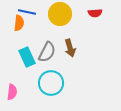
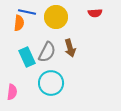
yellow circle: moved 4 px left, 3 px down
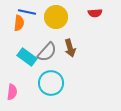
gray semicircle: rotated 15 degrees clockwise
cyan rectangle: rotated 30 degrees counterclockwise
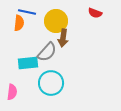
red semicircle: rotated 24 degrees clockwise
yellow circle: moved 4 px down
brown arrow: moved 7 px left, 10 px up; rotated 24 degrees clockwise
cyan rectangle: moved 1 px right, 6 px down; rotated 42 degrees counterclockwise
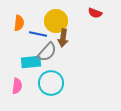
blue line: moved 11 px right, 22 px down
cyan rectangle: moved 3 px right, 1 px up
pink semicircle: moved 5 px right, 6 px up
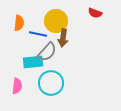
cyan rectangle: moved 2 px right
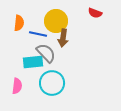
gray semicircle: moved 1 px left, 1 px down; rotated 85 degrees counterclockwise
cyan circle: moved 1 px right
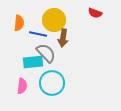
yellow circle: moved 2 px left, 1 px up
pink semicircle: moved 5 px right
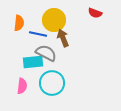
brown arrow: rotated 150 degrees clockwise
gray semicircle: rotated 20 degrees counterclockwise
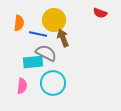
red semicircle: moved 5 px right
cyan circle: moved 1 px right
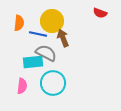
yellow circle: moved 2 px left, 1 px down
